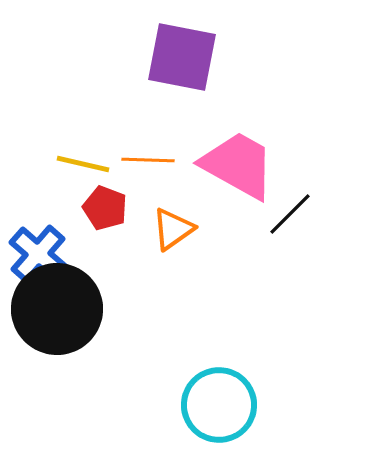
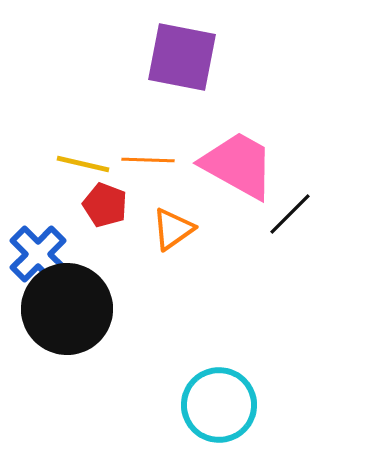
red pentagon: moved 3 px up
blue cross: rotated 4 degrees clockwise
black circle: moved 10 px right
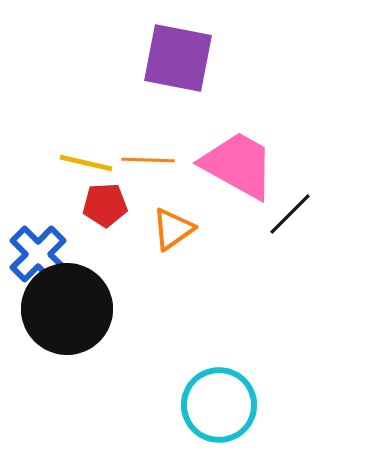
purple square: moved 4 px left, 1 px down
yellow line: moved 3 px right, 1 px up
red pentagon: rotated 24 degrees counterclockwise
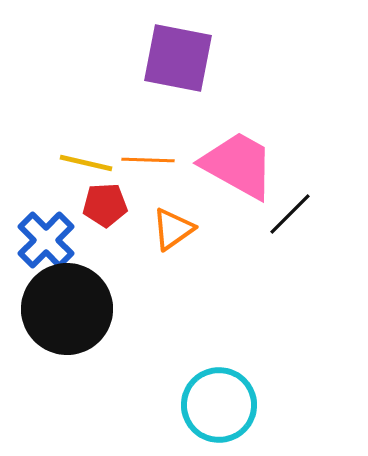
blue cross: moved 8 px right, 14 px up
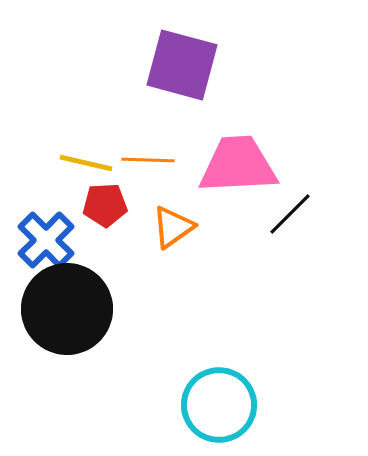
purple square: moved 4 px right, 7 px down; rotated 4 degrees clockwise
pink trapezoid: rotated 32 degrees counterclockwise
orange triangle: moved 2 px up
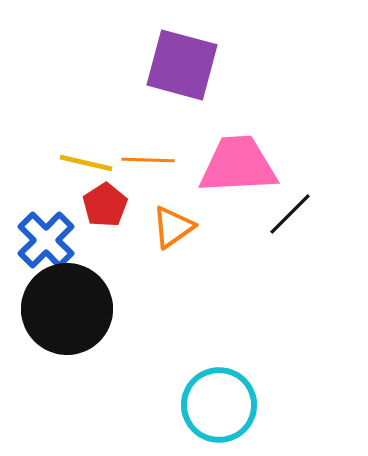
red pentagon: rotated 30 degrees counterclockwise
